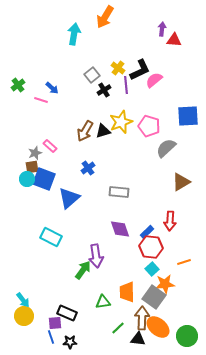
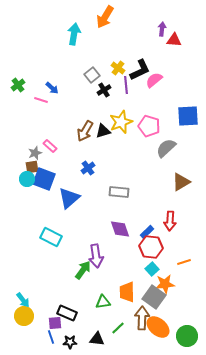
black triangle at (138, 339): moved 41 px left
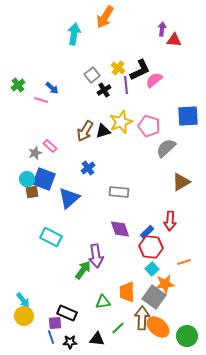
brown square at (32, 167): moved 25 px down
